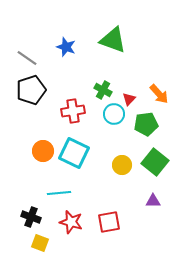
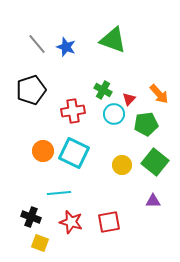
gray line: moved 10 px right, 14 px up; rotated 15 degrees clockwise
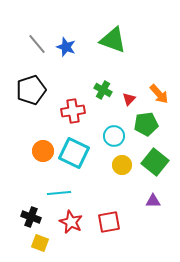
cyan circle: moved 22 px down
red star: rotated 10 degrees clockwise
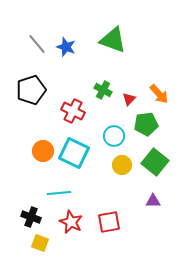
red cross: rotated 35 degrees clockwise
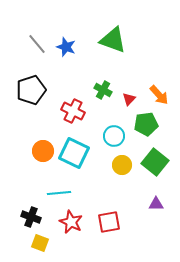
orange arrow: moved 1 px down
purple triangle: moved 3 px right, 3 px down
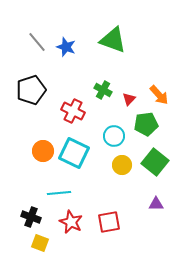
gray line: moved 2 px up
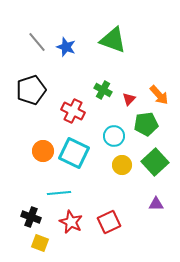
green square: rotated 8 degrees clockwise
red square: rotated 15 degrees counterclockwise
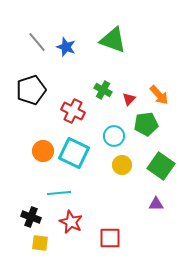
green square: moved 6 px right, 4 px down; rotated 12 degrees counterclockwise
red square: moved 1 px right, 16 px down; rotated 25 degrees clockwise
yellow square: rotated 12 degrees counterclockwise
